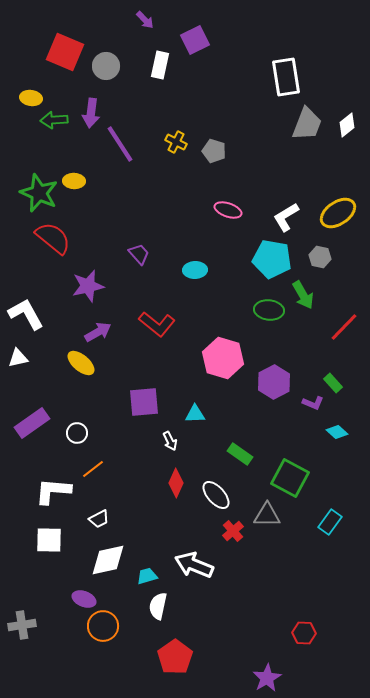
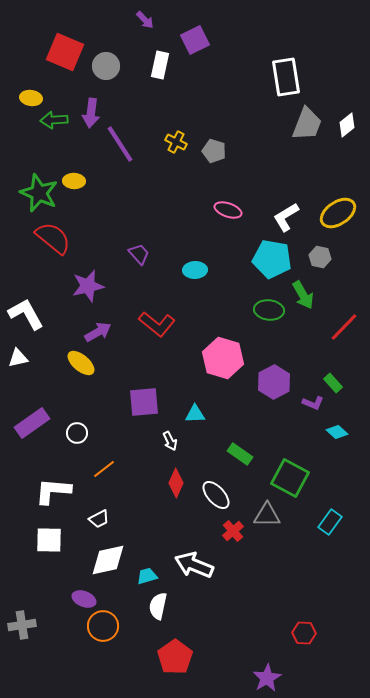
orange line at (93, 469): moved 11 px right
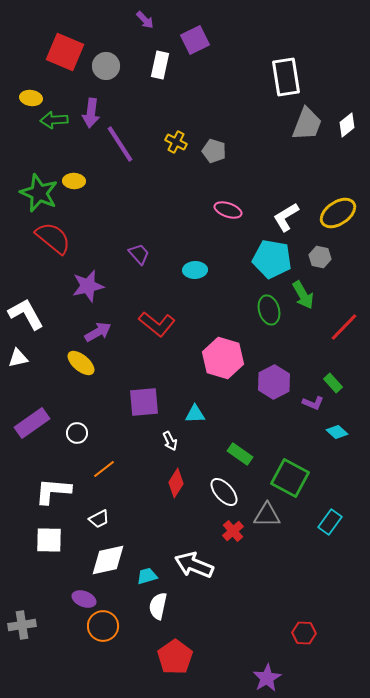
green ellipse at (269, 310): rotated 68 degrees clockwise
red diamond at (176, 483): rotated 8 degrees clockwise
white ellipse at (216, 495): moved 8 px right, 3 px up
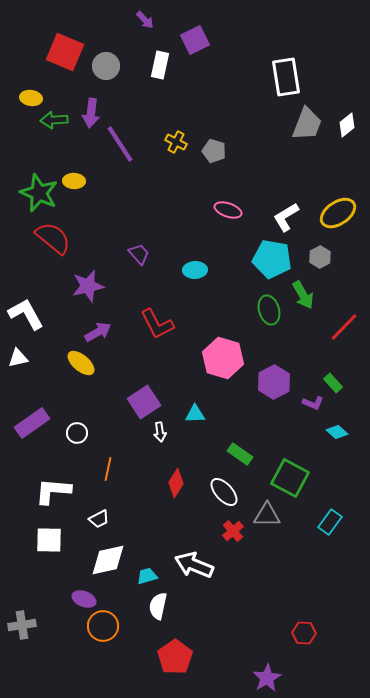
gray hexagon at (320, 257): rotated 20 degrees clockwise
red L-shape at (157, 324): rotated 24 degrees clockwise
purple square at (144, 402): rotated 28 degrees counterclockwise
white arrow at (170, 441): moved 10 px left, 9 px up; rotated 18 degrees clockwise
orange line at (104, 469): moved 4 px right; rotated 40 degrees counterclockwise
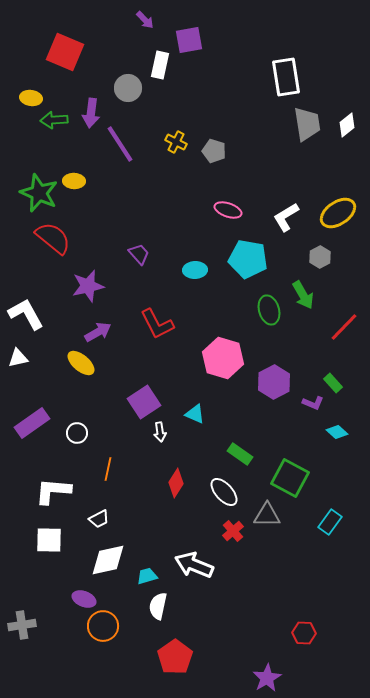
purple square at (195, 40): moved 6 px left; rotated 16 degrees clockwise
gray circle at (106, 66): moved 22 px right, 22 px down
gray trapezoid at (307, 124): rotated 30 degrees counterclockwise
cyan pentagon at (272, 259): moved 24 px left
cyan triangle at (195, 414): rotated 25 degrees clockwise
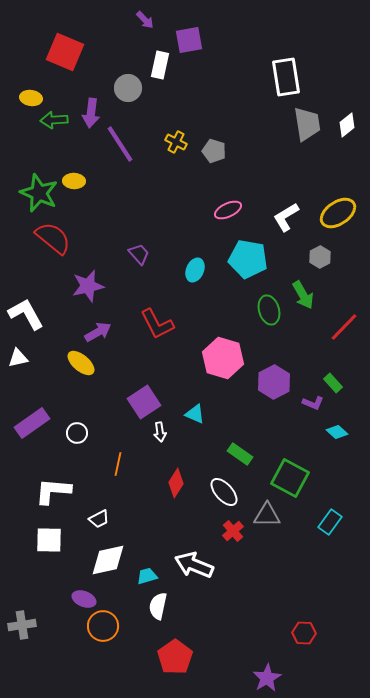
pink ellipse at (228, 210): rotated 44 degrees counterclockwise
cyan ellipse at (195, 270): rotated 65 degrees counterclockwise
orange line at (108, 469): moved 10 px right, 5 px up
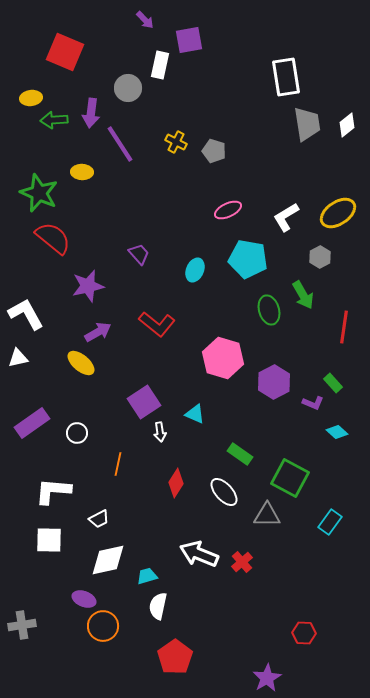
yellow ellipse at (31, 98): rotated 15 degrees counterclockwise
yellow ellipse at (74, 181): moved 8 px right, 9 px up
red L-shape at (157, 324): rotated 24 degrees counterclockwise
red line at (344, 327): rotated 36 degrees counterclockwise
red cross at (233, 531): moved 9 px right, 31 px down
white arrow at (194, 565): moved 5 px right, 11 px up
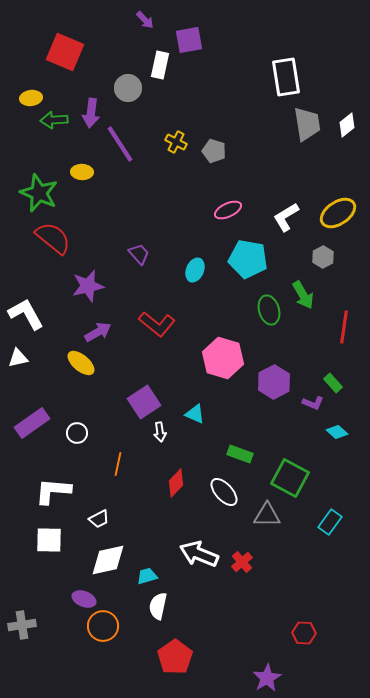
gray hexagon at (320, 257): moved 3 px right
green rectangle at (240, 454): rotated 15 degrees counterclockwise
red diamond at (176, 483): rotated 12 degrees clockwise
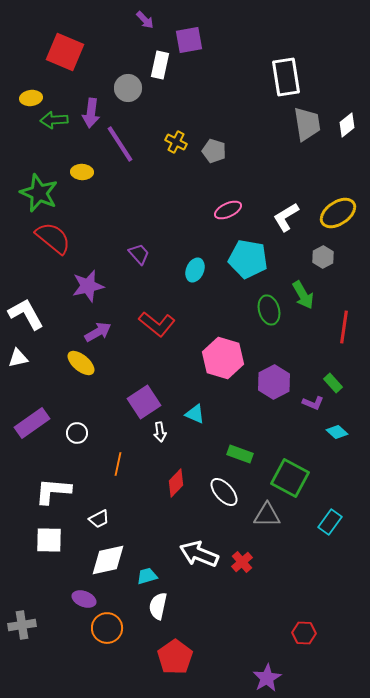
orange circle at (103, 626): moved 4 px right, 2 px down
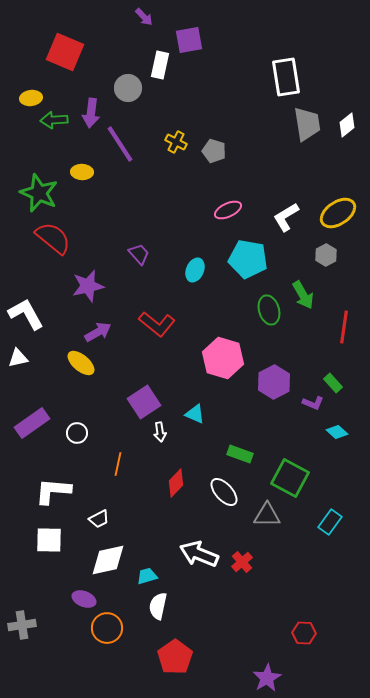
purple arrow at (145, 20): moved 1 px left, 3 px up
gray hexagon at (323, 257): moved 3 px right, 2 px up
